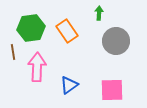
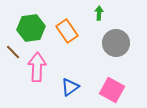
gray circle: moved 2 px down
brown line: rotated 35 degrees counterclockwise
blue triangle: moved 1 px right, 2 px down
pink square: rotated 30 degrees clockwise
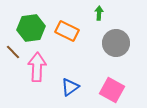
orange rectangle: rotated 30 degrees counterclockwise
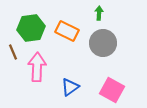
gray circle: moved 13 px left
brown line: rotated 21 degrees clockwise
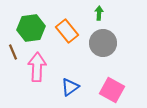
orange rectangle: rotated 25 degrees clockwise
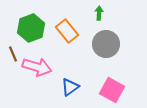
green hexagon: rotated 12 degrees counterclockwise
gray circle: moved 3 px right, 1 px down
brown line: moved 2 px down
pink arrow: rotated 104 degrees clockwise
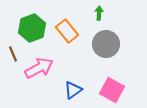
green hexagon: moved 1 px right
pink arrow: moved 2 px right, 1 px down; rotated 44 degrees counterclockwise
blue triangle: moved 3 px right, 3 px down
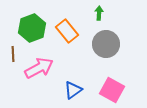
brown line: rotated 21 degrees clockwise
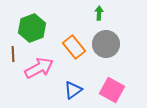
orange rectangle: moved 7 px right, 16 px down
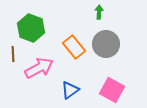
green arrow: moved 1 px up
green hexagon: moved 1 px left; rotated 20 degrees counterclockwise
blue triangle: moved 3 px left
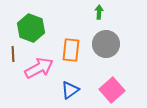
orange rectangle: moved 3 px left, 3 px down; rotated 45 degrees clockwise
pink square: rotated 20 degrees clockwise
